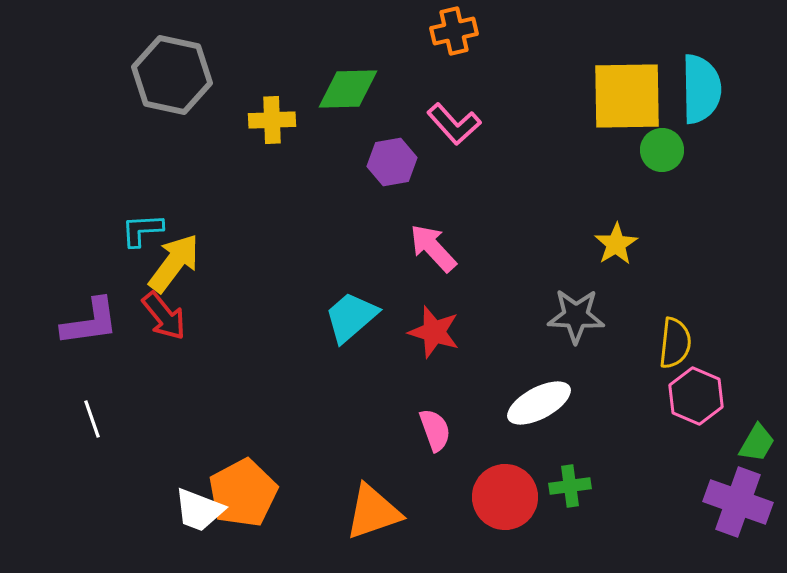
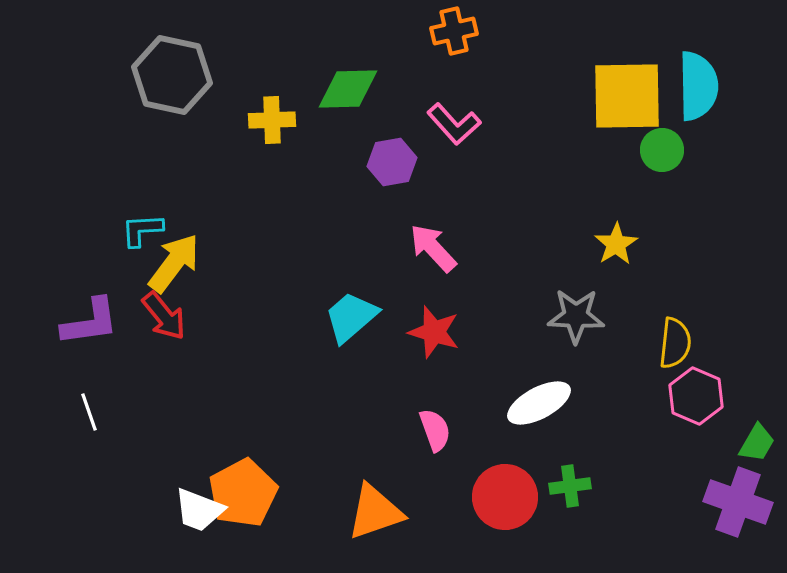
cyan semicircle: moved 3 px left, 3 px up
white line: moved 3 px left, 7 px up
orange triangle: moved 2 px right
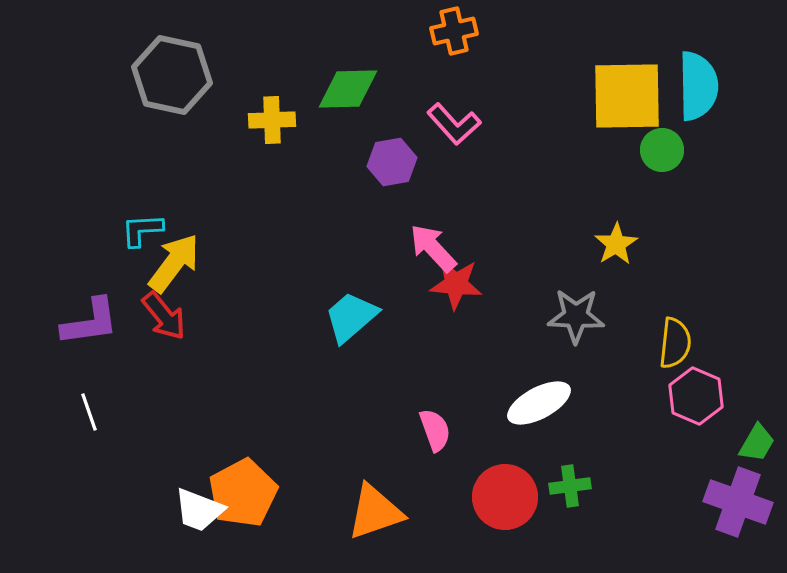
red star: moved 22 px right, 48 px up; rotated 12 degrees counterclockwise
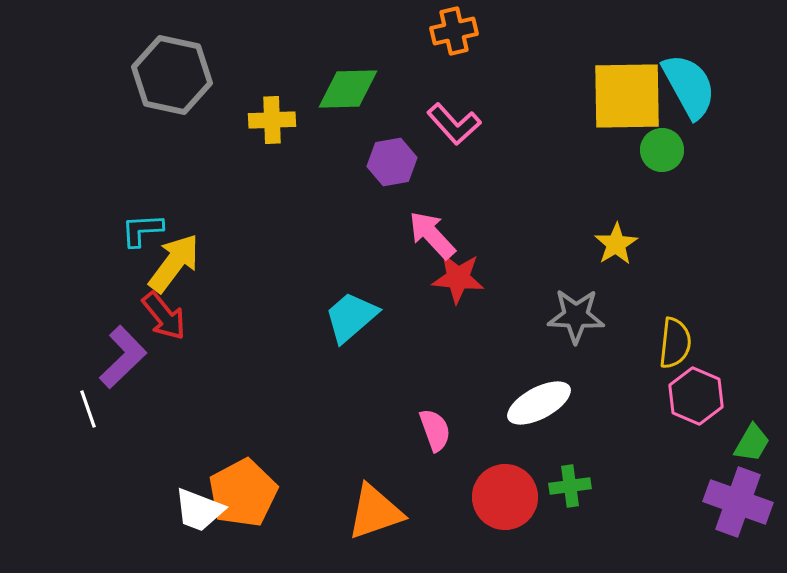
cyan semicircle: moved 9 px left; rotated 28 degrees counterclockwise
pink arrow: moved 1 px left, 13 px up
red star: moved 2 px right, 6 px up
purple L-shape: moved 33 px right, 35 px down; rotated 36 degrees counterclockwise
white line: moved 1 px left, 3 px up
green trapezoid: moved 5 px left
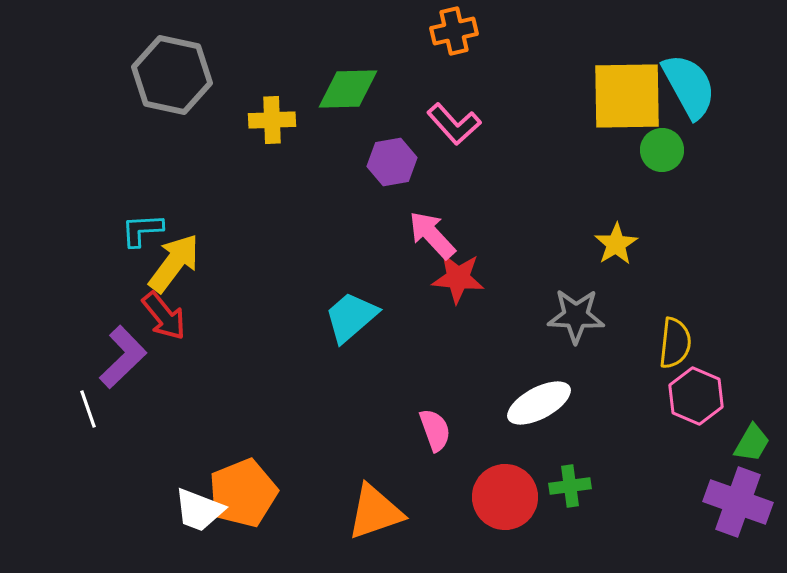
orange pentagon: rotated 6 degrees clockwise
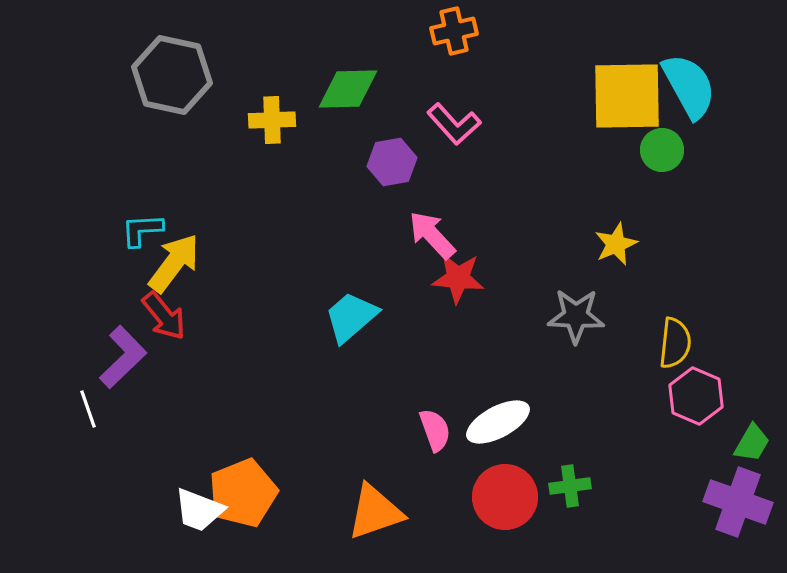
yellow star: rotated 9 degrees clockwise
white ellipse: moved 41 px left, 19 px down
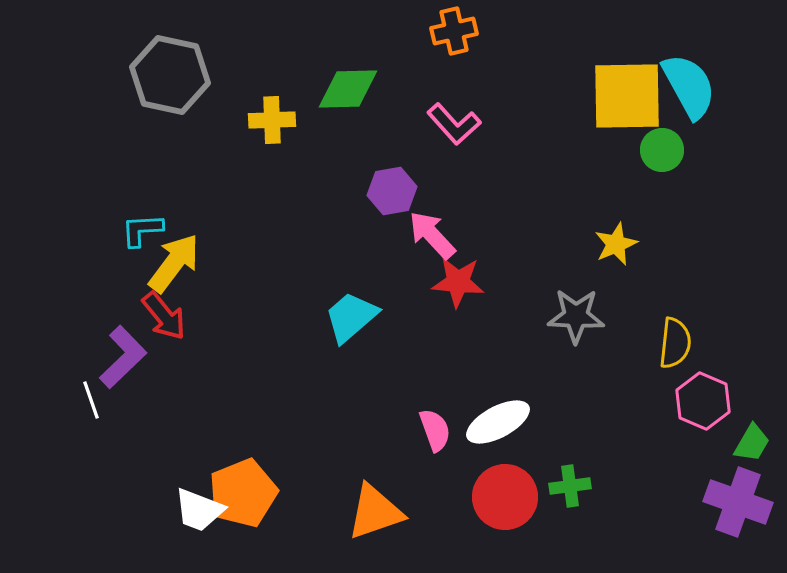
gray hexagon: moved 2 px left
purple hexagon: moved 29 px down
red star: moved 4 px down
pink hexagon: moved 7 px right, 5 px down
white line: moved 3 px right, 9 px up
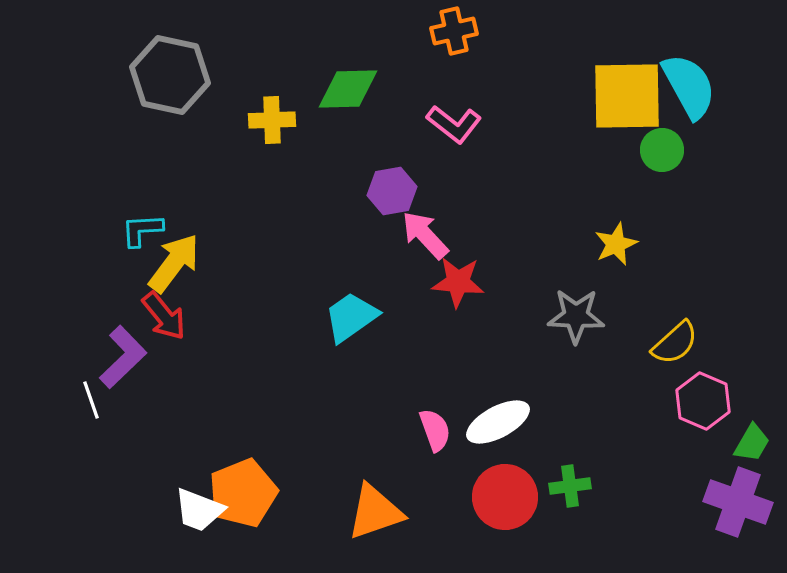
pink L-shape: rotated 10 degrees counterclockwise
pink arrow: moved 7 px left
cyan trapezoid: rotated 6 degrees clockwise
yellow semicircle: rotated 42 degrees clockwise
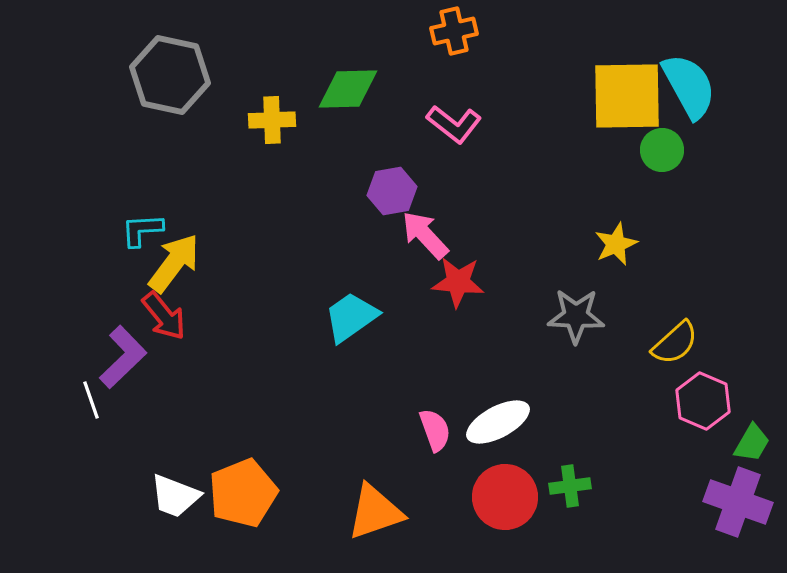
white trapezoid: moved 24 px left, 14 px up
